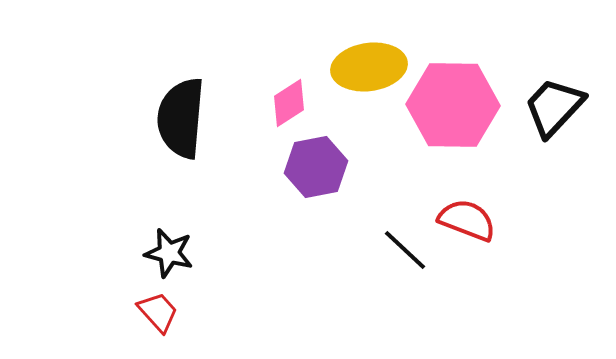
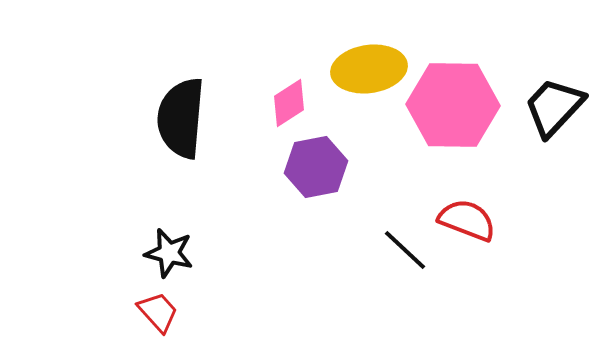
yellow ellipse: moved 2 px down
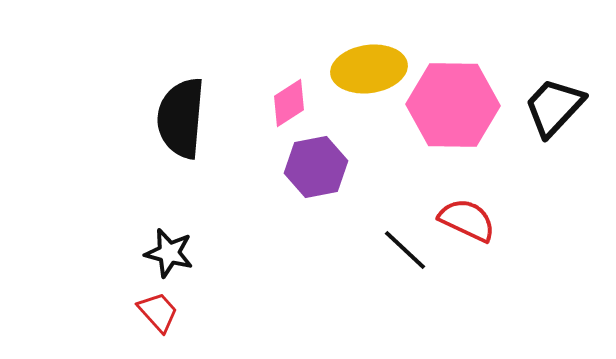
red semicircle: rotated 4 degrees clockwise
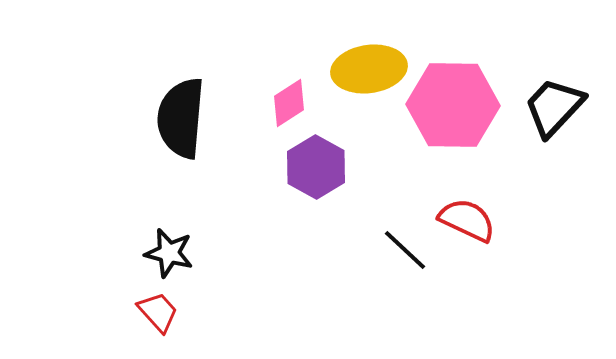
purple hexagon: rotated 20 degrees counterclockwise
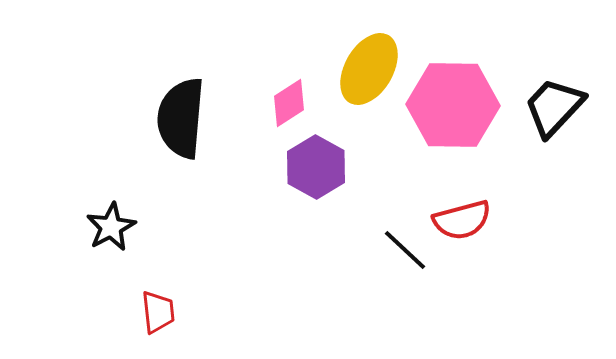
yellow ellipse: rotated 52 degrees counterclockwise
red semicircle: moved 5 px left; rotated 140 degrees clockwise
black star: moved 58 px left, 26 px up; rotated 30 degrees clockwise
red trapezoid: rotated 36 degrees clockwise
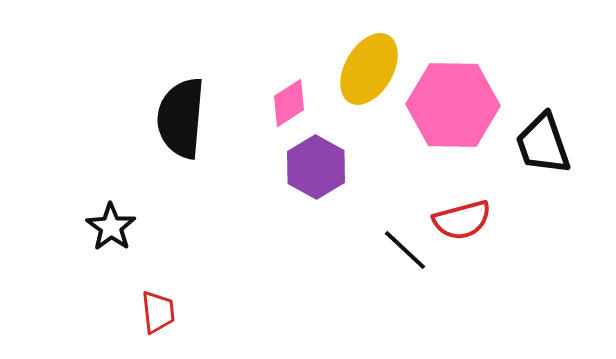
black trapezoid: moved 11 px left, 37 px down; rotated 62 degrees counterclockwise
black star: rotated 9 degrees counterclockwise
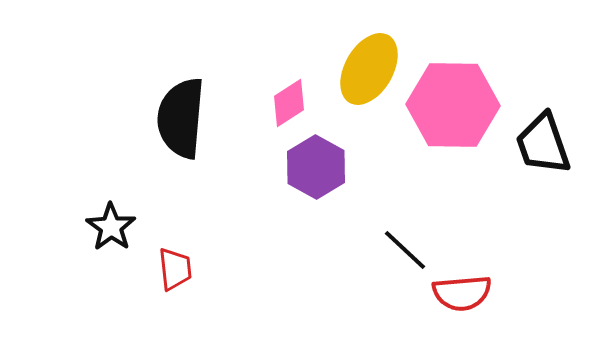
red semicircle: moved 73 px down; rotated 10 degrees clockwise
red trapezoid: moved 17 px right, 43 px up
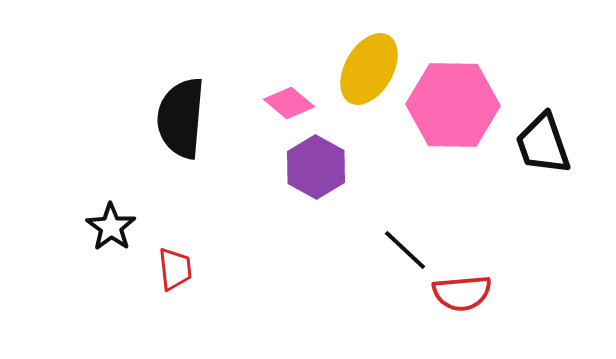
pink diamond: rotated 72 degrees clockwise
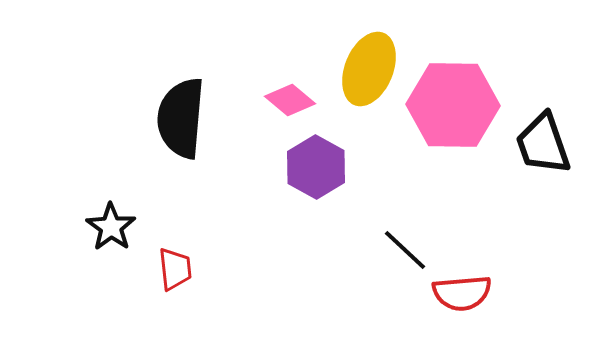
yellow ellipse: rotated 8 degrees counterclockwise
pink diamond: moved 1 px right, 3 px up
